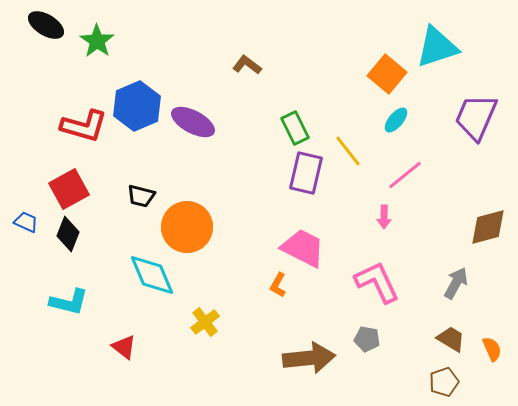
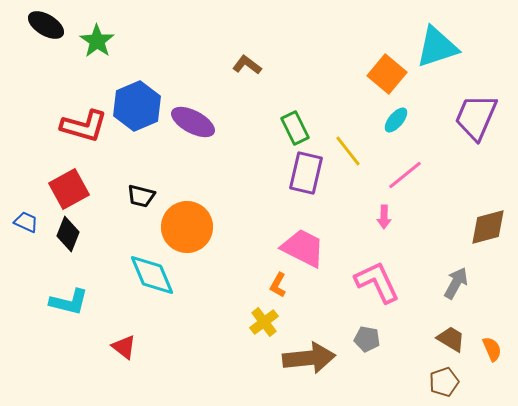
yellow cross: moved 59 px right
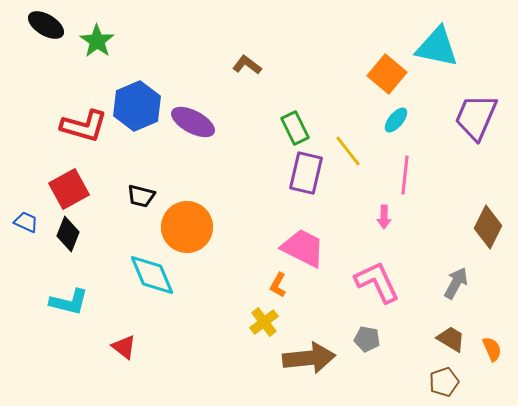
cyan triangle: rotated 30 degrees clockwise
pink line: rotated 45 degrees counterclockwise
brown diamond: rotated 48 degrees counterclockwise
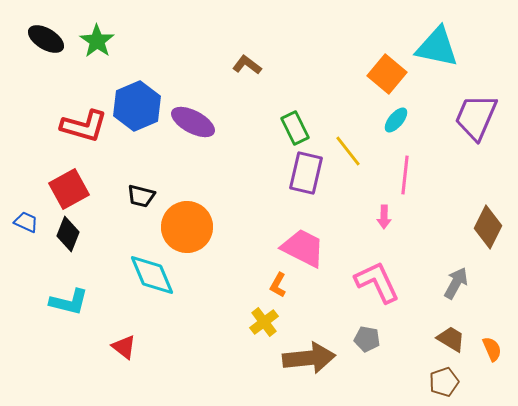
black ellipse: moved 14 px down
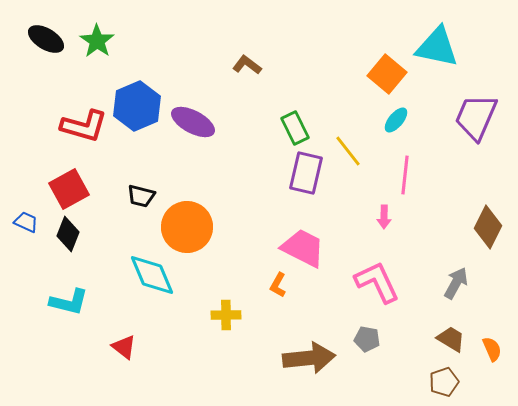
yellow cross: moved 38 px left, 7 px up; rotated 36 degrees clockwise
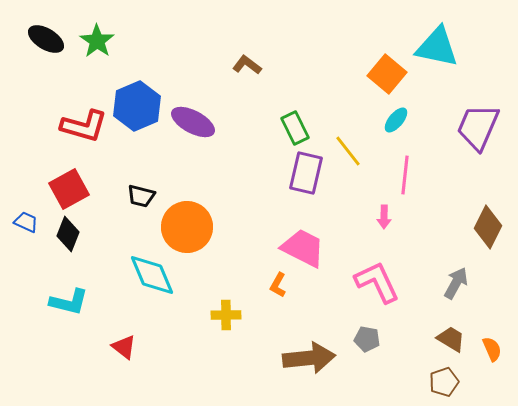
purple trapezoid: moved 2 px right, 10 px down
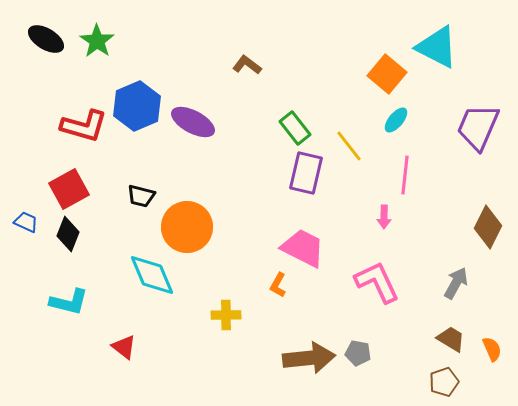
cyan triangle: rotated 15 degrees clockwise
green rectangle: rotated 12 degrees counterclockwise
yellow line: moved 1 px right, 5 px up
gray pentagon: moved 9 px left, 14 px down
